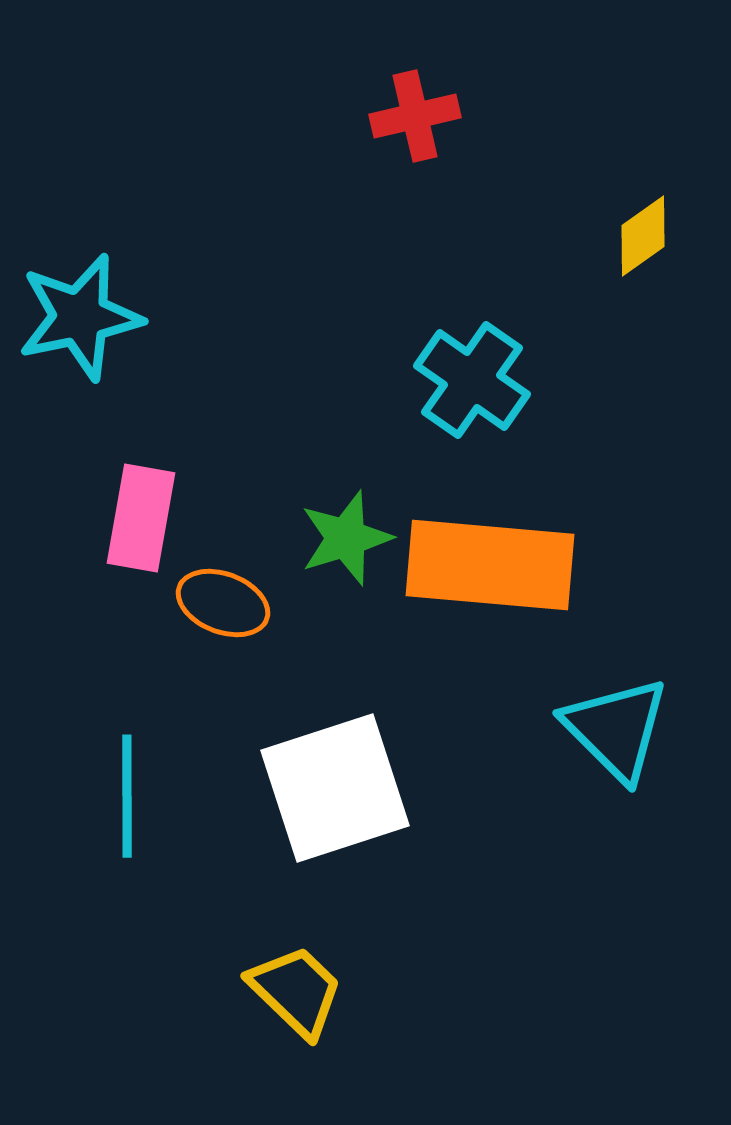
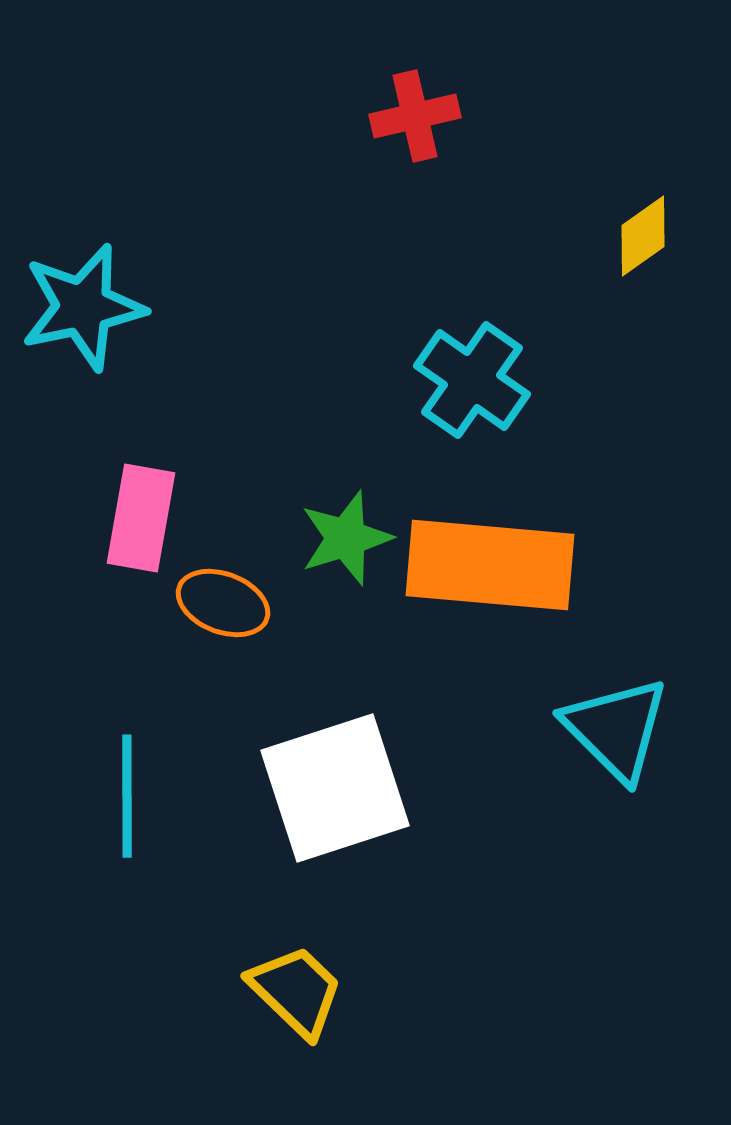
cyan star: moved 3 px right, 10 px up
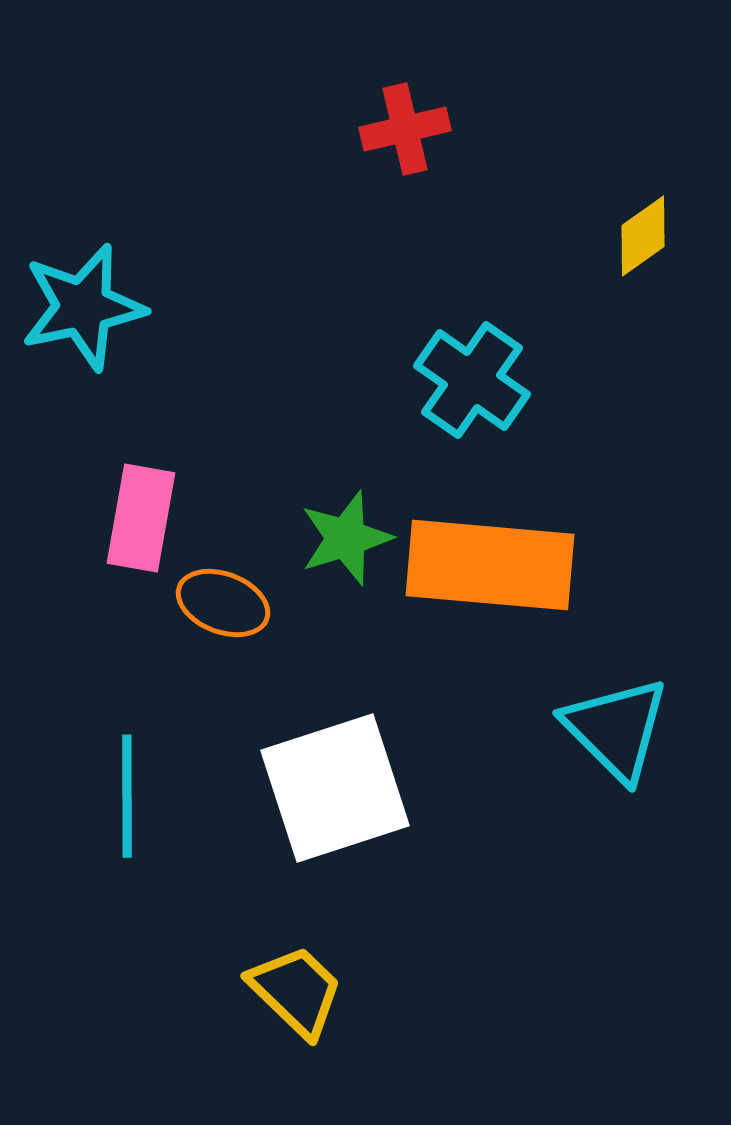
red cross: moved 10 px left, 13 px down
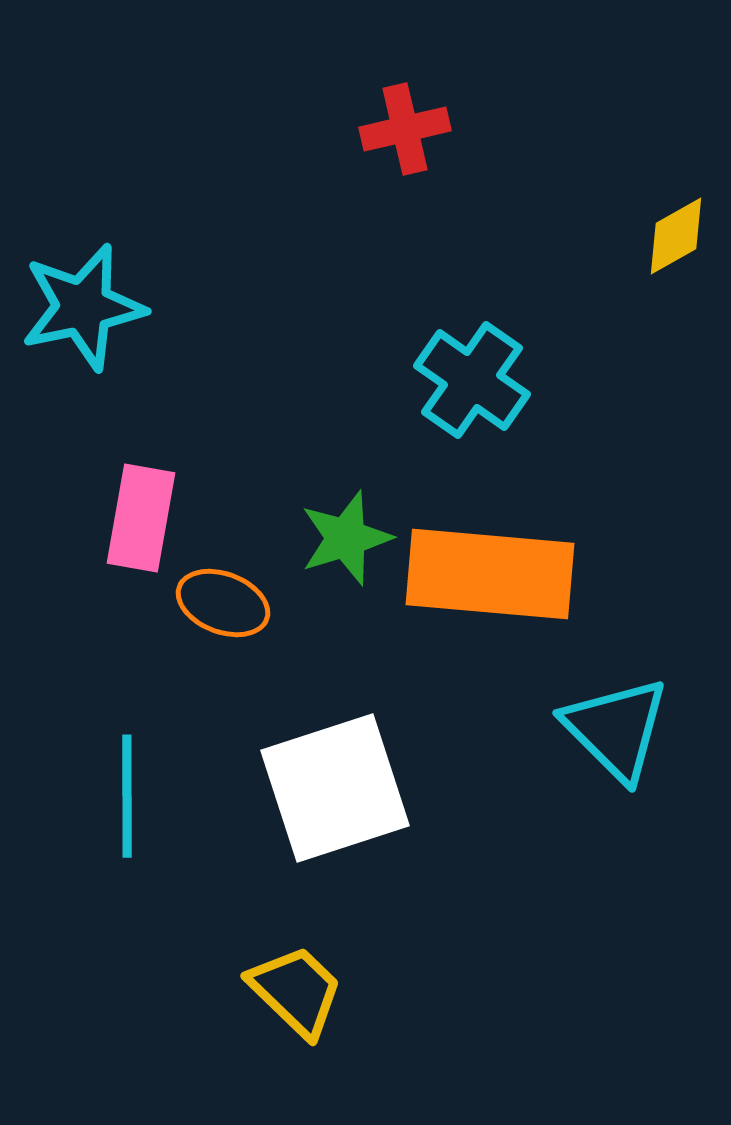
yellow diamond: moved 33 px right; rotated 6 degrees clockwise
orange rectangle: moved 9 px down
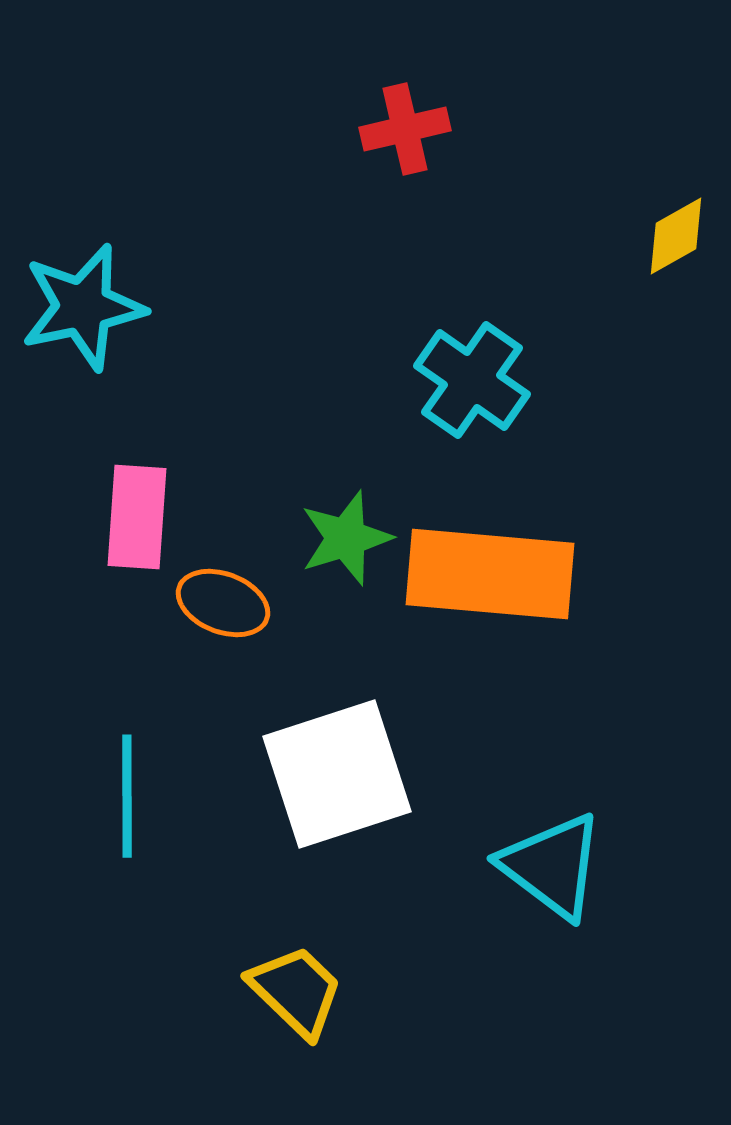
pink rectangle: moved 4 px left, 1 px up; rotated 6 degrees counterclockwise
cyan triangle: moved 64 px left, 137 px down; rotated 8 degrees counterclockwise
white square: moved 2 px right, 14 px up
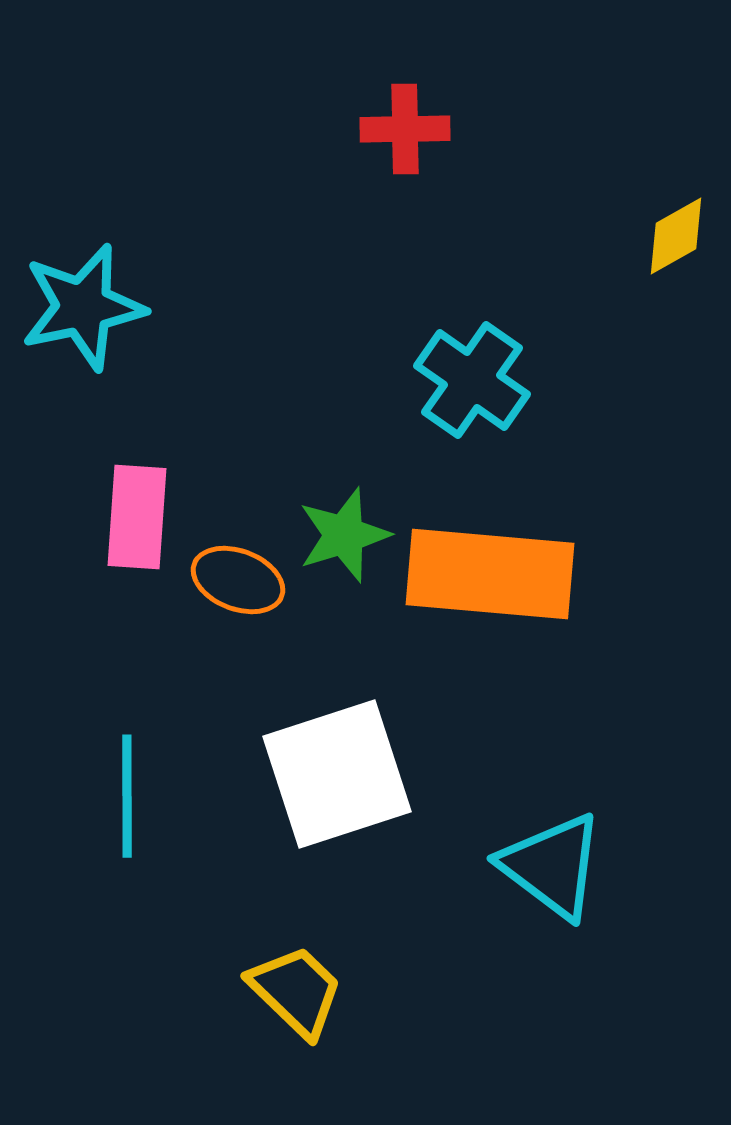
red cross: rotated 12 degrees clockwise
green star: moved 2 px left, 3 px up
orange ellipse: moved 15 px right, 23 px up
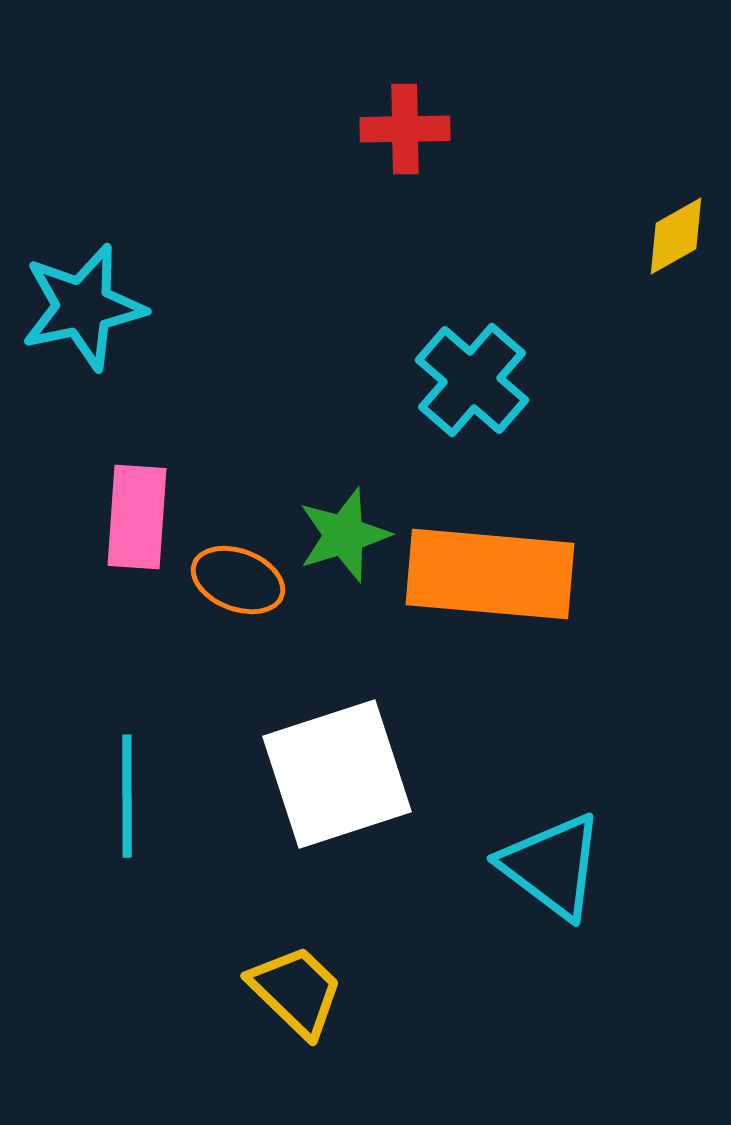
cyan cross: rotated 6 degrees clockwise
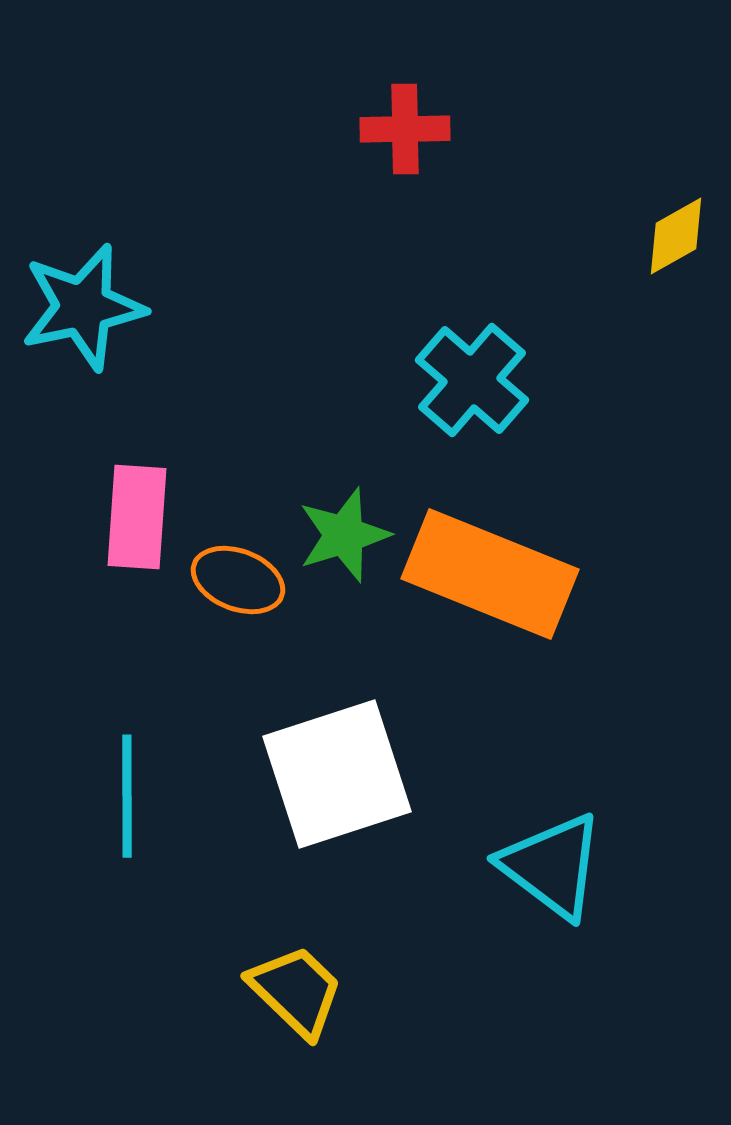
orange rectangle: rotated 17 degrees clockwise
